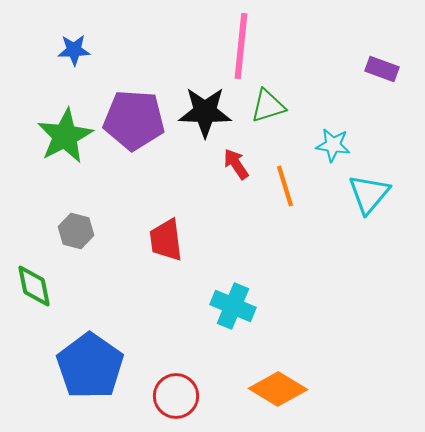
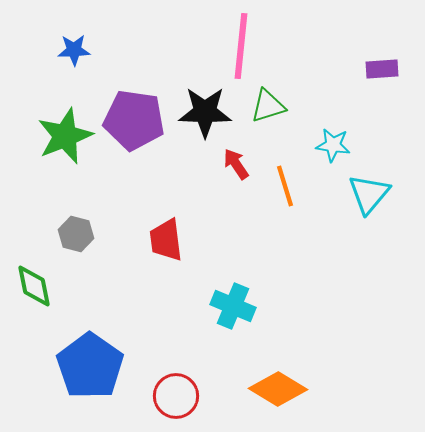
purple rectangle: rotated 24 degrees counterclockwise
purple pentagon: rotated 4 degrees clockwise
green star: rotated 6 degrees clockwise
gray hexagon: moved 3 px down
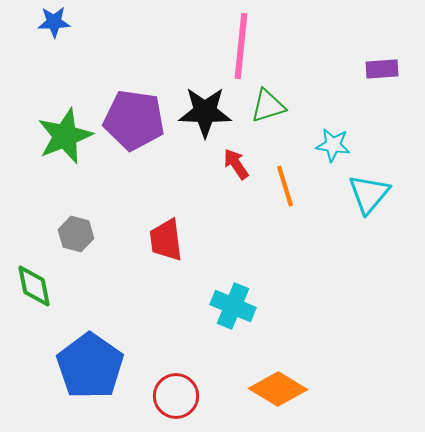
blue star: moved 20 px left, 28 px up
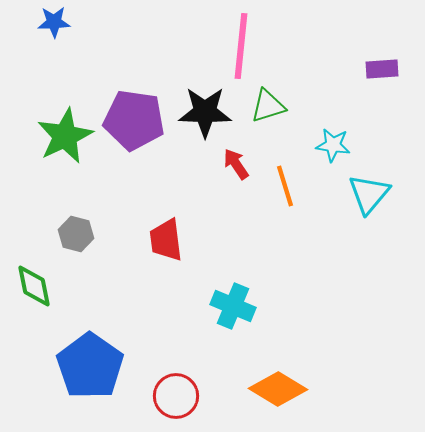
green star: rotated 4 degrees counterclockwise
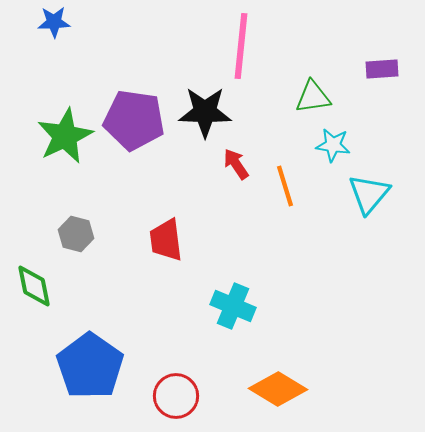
green triangle: moved 45 px right, 9 px up; rotated 9 degrees clockwise
